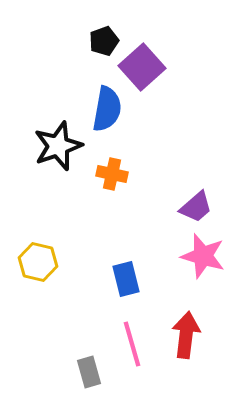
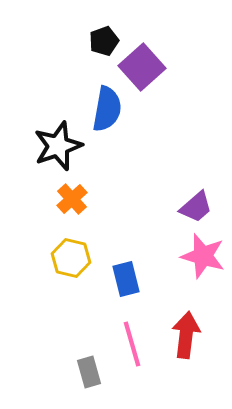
orange cross: moved 40 px left, 25 px down; rotated 36 degrees clockwise
yellow hexagon: moved 33 px right, 4 px up
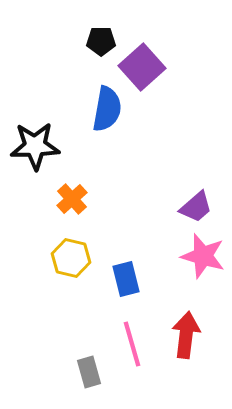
black pentagon: moved 3 px left; rotated 20 degrees clockwise
black star: moved 23 px left; rotated 18 degrees clockwise
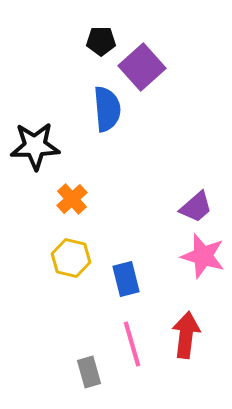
blue semicircle: rotated 15 degrees counterclockwise
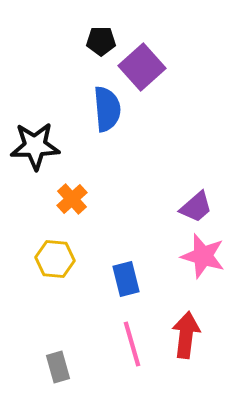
yellow hexagon: moved 16 px left, 1 px down; rotated 9 degrees counterclockwise
gray rectangle: moved 31 px left, 5 px up
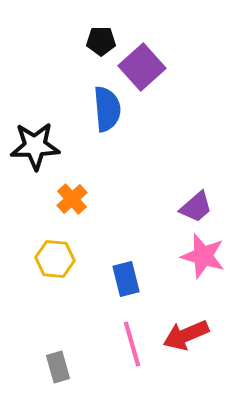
red arrow: rotated 120 degrees counterclockwise
